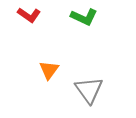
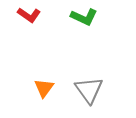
orange triangle: moved 5 px left, 18 px down
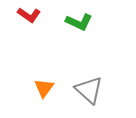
green L-shape: moved 5 px left, 5 px down
gray triangle: rotated 12 degrees counterclockwise
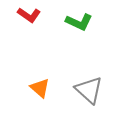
orange triangle: moved 4 px left; rotated 25 degrees counterclockwise
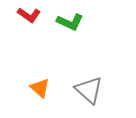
green L-shape: moved 9 px left
